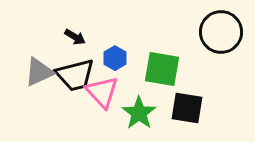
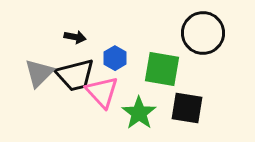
black circle: moved 18 px left, 1 px down
black arrow: rotated 20 degrees counterclockwise
gray triangle: moved 1 px down; rotated 20 degrees counterclockwise
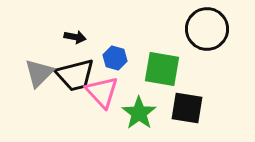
black circle: moved 4 px right, 4 px up
blue hexagon: rotated 15 degrees counterclockwise
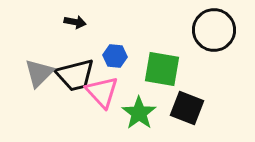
black circle: moved 7 px right, 1 px down
black arrow: moved 15 px up
blue hexagon: moved 2 px up; rotated 10 degrees counterclockwise
black square: rotated 12 degrees clockwise
